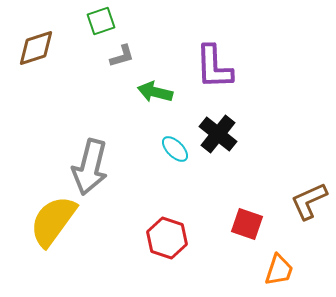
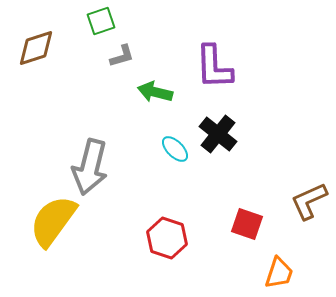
orange trapezoid: moved 3 px down
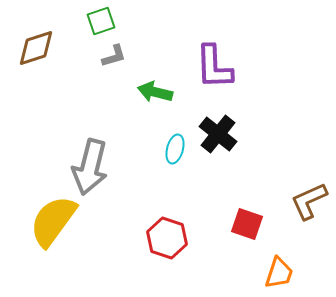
gray L-shape: moved 8 px left
cyan ellipse: rotated 60 degrees clockwise
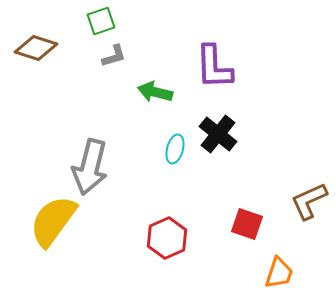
brown diamond: rotated 36 degrees clockwise
red hexagon: rotated 18 degrees clockwise
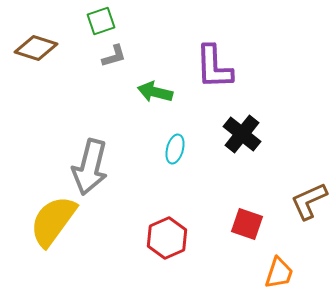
black cross: moved 24 px right
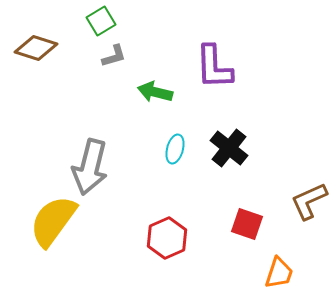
green square: rotated 12 degrees counterclockwise
black cross: moved 13 px left, 14 px down
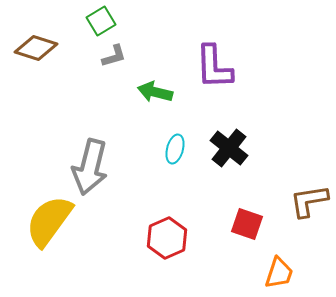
brown L-shape: rotated 15 degrees clockwise
yellow semicircle: moved 4 px left
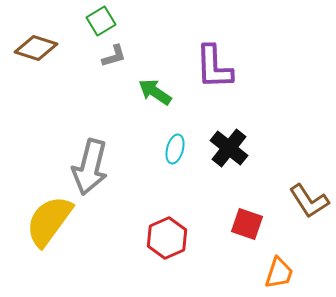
green arrow: rotated 20 degrees clockwise
brown L-shape: rotated 114 degrees counterclockwise
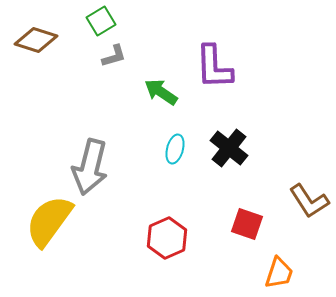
brown diamond: moved 8 px up
green arrow: moved 6 px right
